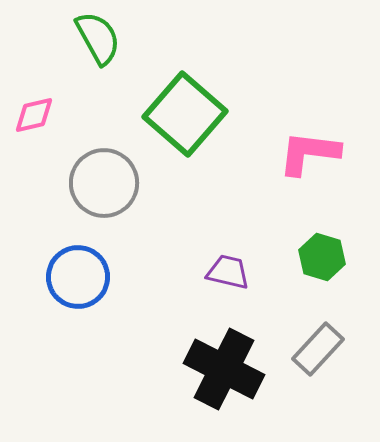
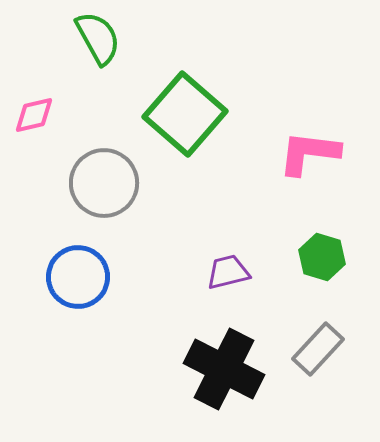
purple trapezoid: rotated 27 degrees counterclockwise
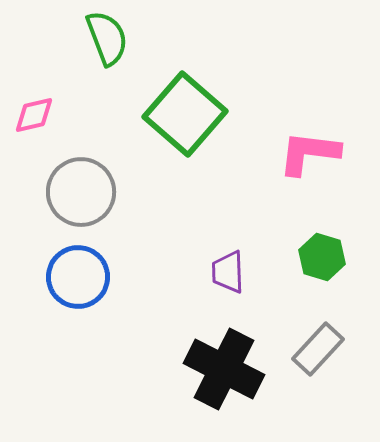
green semicircle: moved 9 px right; rotated 8 degrees clockwise
gray circle: moved 23 px left, 9 px down
purple trapezoid: rotated 78 degrees counterclockwise
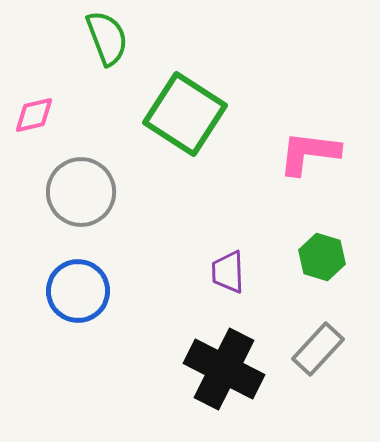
green square: rotated 8 degrees counterclockwise
blue circle: moved 14 px down
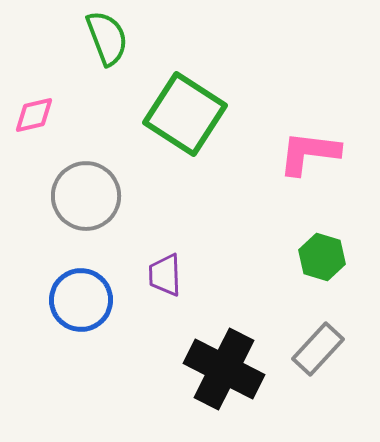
gray circle: moved 5 px right, 4 px down
purple trapezoid: moved 63 px left, 3 px down
blue circle: moved 3 px right, 9 px down
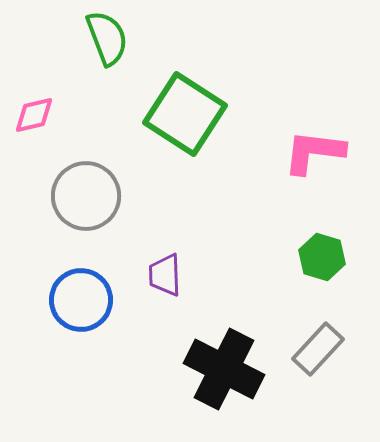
pink L-shape: moved 5 px right, 1 px up
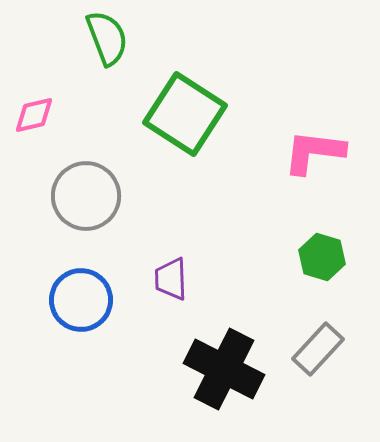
purple trapezoid: moved 6 px right, 4 px down
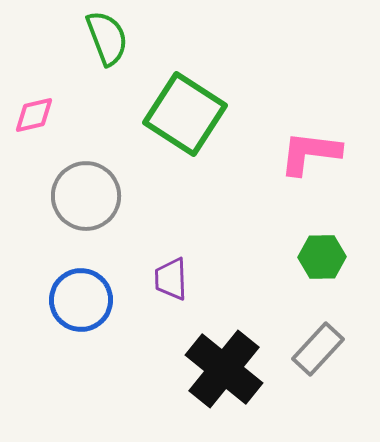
pink L-shape: moved 4 px left, 1 px down
green hexagon: rotated 18 degrees counterclockwise
black cross: rotated 12 degrees clockwise
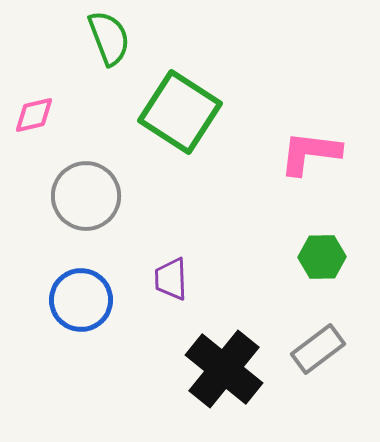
green semicircle: moved 2 px right
green square: moved 5 px left, 2 px up
gray rectangle: rotated 10 degrees clockwise
